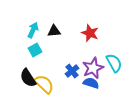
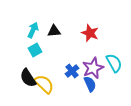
blue semicircle: moved 1 px left, 1 px down; rotated 49 degrees clockwise
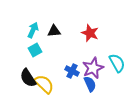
cyan semicircle: moved 3 px right
blue cross: rotated 24 degrees counterclockwise
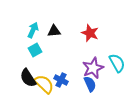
blue cross: moved 11 px left, 9 px down
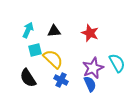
cyan arrow: moved 5 px left
cyan square: rotated 16 degrees clockwise
yellow semicircle: moved 9 px right, 25 px up
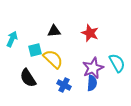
cyan arrow: moved 16 px left, 9 px down
blue cross: moved 3 px right, 5 px down
blue semicircle: moved 2 px right, 1 px up; rotated 28 degrees clockwise
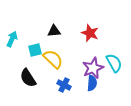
cyan semicircle: moved 3 px left
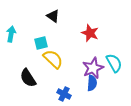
black triangle: moved 1 px left, 15 px up; rotated 40 degrees clockwise
cyan arrow: moved 1 px left, 5 px up; rotated 14 degrees counterclockwise
cyan square: moved 6 px right, 7 px up
blue cross: moved 9 px down
